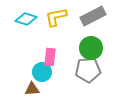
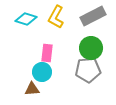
yellow L-shape: rotated 50 degrees counterclockwise
pink rectangle: moved 3 px left, 4 px up
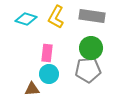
gray rectangle: moved 1 px left; rotated 35 degrees clockwise
cyan circle: moved 7 px right, 2 px down
